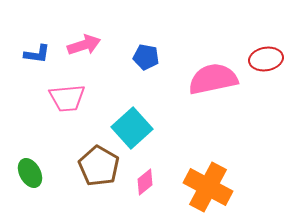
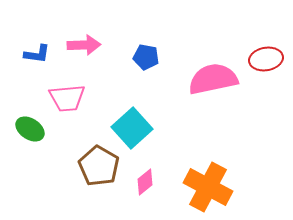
pink arrow: rotated 16 degrees clockwise
green ellipse: moved 44 px up; rotated 28 degrees counterclockwise
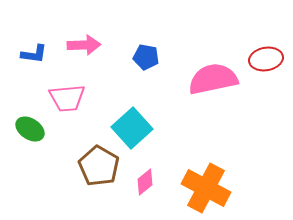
blue L-shape: moved 3 px left
orange cross: moved 2 px left, 1 px down
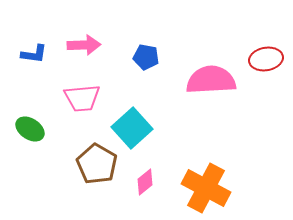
pink semicircle: moved 2 px left, 1 px down; rotated 9 degrees clockwise
pink trapezoid: moved 15 px right
brown pentagon: moved 2 px left, 2 px up
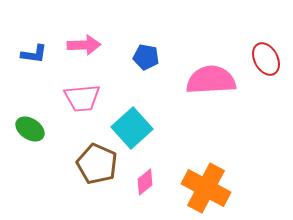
red ellipse: rotated 72 degrees clockwise
brown pentagon: rotated 6 degrees counterclockwise
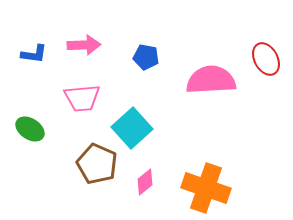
orange cross: rotated 9 degrees counterclockwise
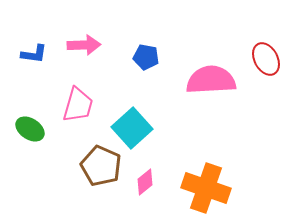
pink trapezoid: moved 4 px left, 7 px down; rotated 69 degrees counterclockwise
brown pentagon: moved 4 px right, 2 px down
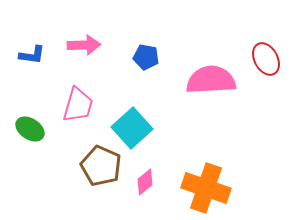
blue L-shape: moved 2 px left, 1 px down
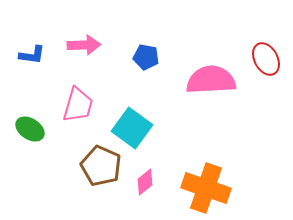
cyan square: rotated 12 degrees counterclockwise
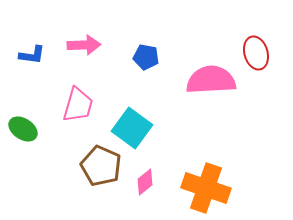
red ellipse: moved 10 px left, 6 px up; rotated 12 degrees clockwise
green ellipse: moved 7 px left
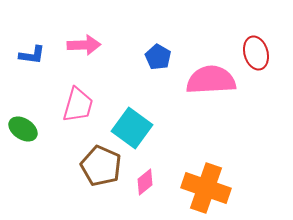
blue pentagon: moved 12 px right; rotated 20 degrees clockwise
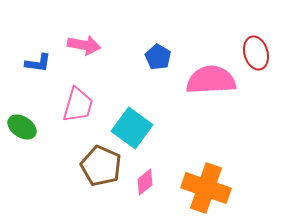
pink arrow: rotated 12 degrees clockwise
blue L-shape: moved 6 px right, 8 px down
green ellipse: moved 1 px left, 2 px up
